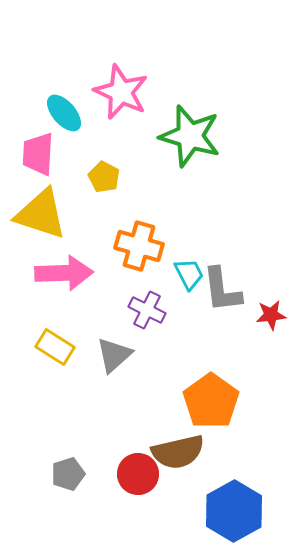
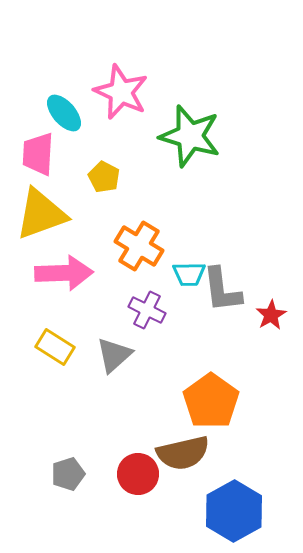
yellow triangle: rotated 38 degrees counterclockwise
orange cross: rotated 15 degrees clockwise
cyan trapezoid: rotated 116 degrees clockwise
red star: rotated 24 degrees counterclockwise
brown semicircle: moved 5 px right, 1 px down
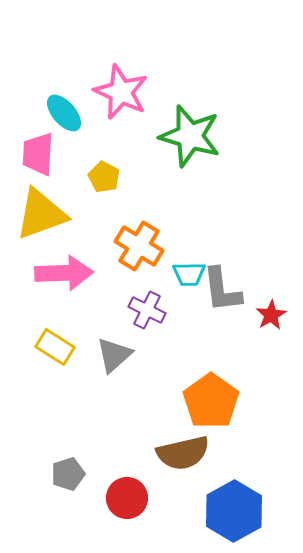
red circle: moved 11 px left, 24 px down
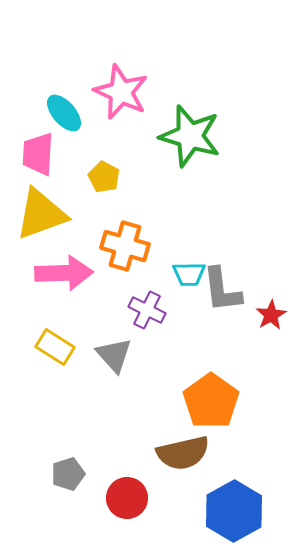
orange cross: moved 14 px left; rotated 15 degrees counterclockwise
gray triangle: rotated 30 degrees counterclockwise
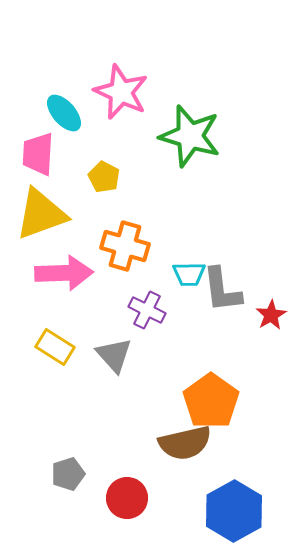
brown semicircle: moved 2 px right, 10 px up
